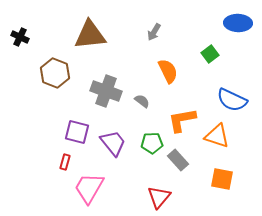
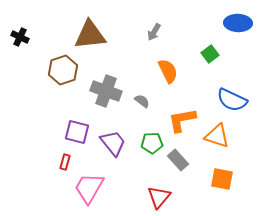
brown hexagon: moved 8 px right, 3 px up; rotated 20 degrees clockwise
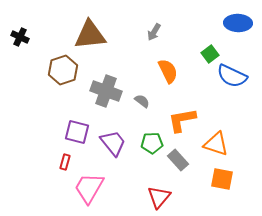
blue semicircle: moved 24 px up
orange triangle: moved 1 px left, 8 px down
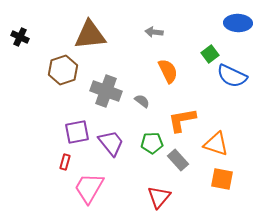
gray arrow: rotated 66 degrees clockwise
purple square: rotated 25 degrees counterclockwise
purple trapezoid: moved 2 px left
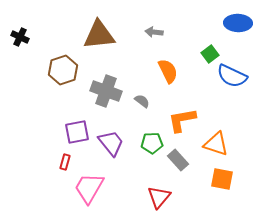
brown triangle: moved 9 px right
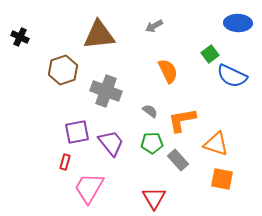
gray arrow: moved 6 px up; rotated 36 degrees counterclockwise
gray semicircle: moved 8 px right, 10 px down
red triangle: moved 5 px left, 1 px down; rotated 10 degrees counterclockwise
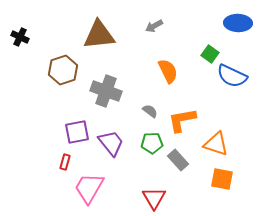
green square: rotated 18 degrees counterclockwise
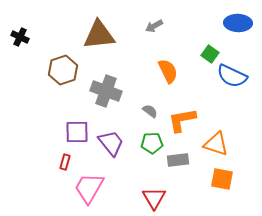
purple square: rotated 10 degrees clockwise
gray rectangle: rotated 55 degrees counterclockwise
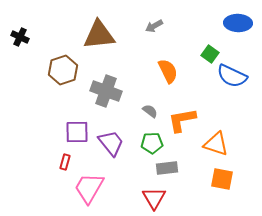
gray rectangle: moved 11 px left, 8 px down
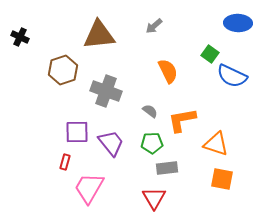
gray arrow: rotated 12 degrees counterclockwise
